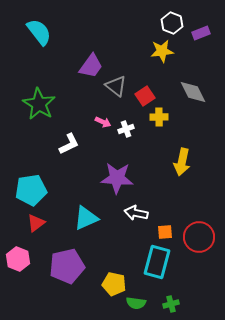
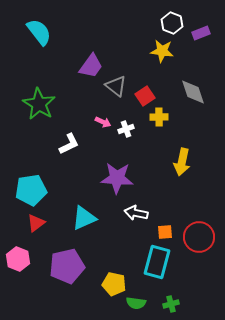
yellow star: rotated 15 degrees clockwise
gray diamond: rotated 8 degrees clockwise
cyan triangle: moved 2 px left
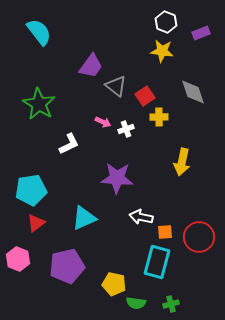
white hexagon: moved 6 px left, 1 px up
white arrow: moved 5 px right, 4 px down
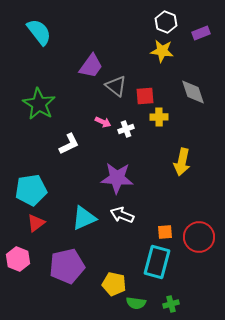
red square: rotated 30 degrees clockwise
white arrow: moved 19 px left, 2 px up; rotated 10 degrees clockwise
